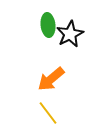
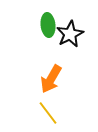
orange arrow: rotated 20 degrees counterclockwise
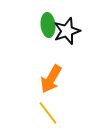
black star: moved 3 px left, 3 px up; rotated 8 degrees clockwise
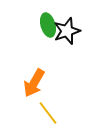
green ellipse: rotated 10 degrees counterclockwise
orange arrow: moved 17 px left, 4 px down
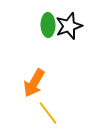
green ellipse: rotated 15 degrees clockwise
black star: moved 2 px right, 5 px up
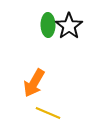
black star: rotated 16 degrees counterclockwise
yellow line: rotated 30 degrees counterclockwise
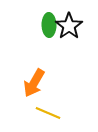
green ellipse: moved 1 px right
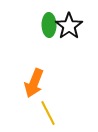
orange arrow: rotated 8 degrees counterclockwise
yellow line: rotated 40 degrees clockwise
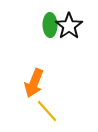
green ellipse: moved 1 px right
yellow line: moved 1 px left, 2 px up; rotated 15 degrees counterclockwise
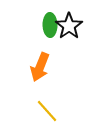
orange arrow: moved 6 px right, 16 px up
